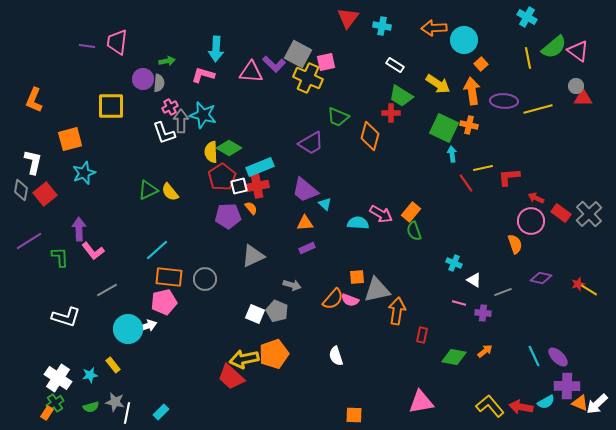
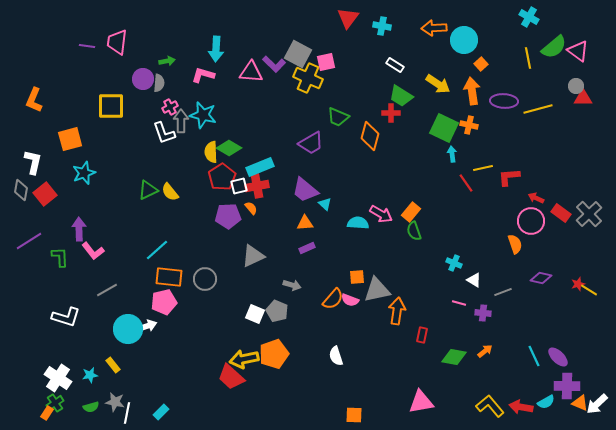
cyan cross at (527, 17): moved 2 px right
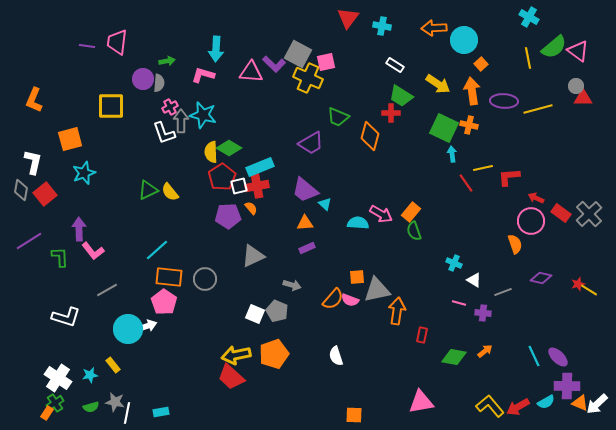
pink pentagon at (164, 302): rotated 25 degrees counterclockwise
yellow arrow at (244, 359): moved 8 px left, 4 px up
red arrow at (521, 407): moved 3 px left; rotated 40 degrees counterclockwise
cyan rectangle at (161, 412): rotated 35 degrees clockwise
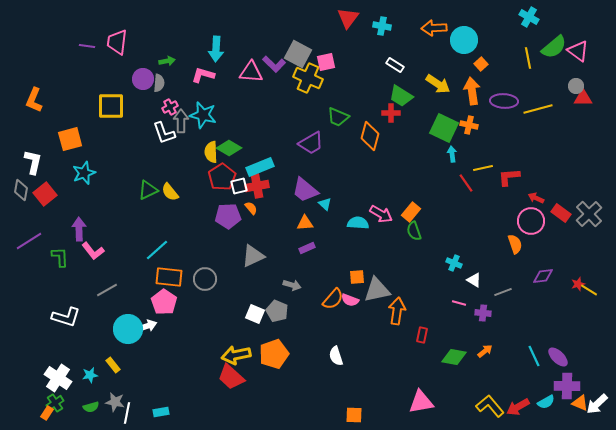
purple diamond at (541, 278): moved 2 px right, 2 px up; rotated 20 degrees counterclockwise
